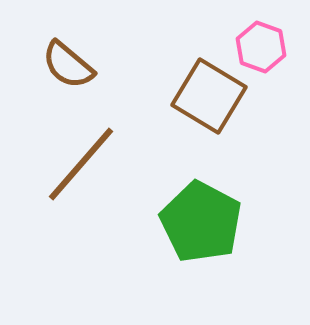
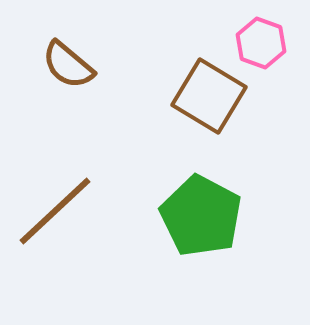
pink hexagon: moved 4 px up
brown line: moved 26 px left, 47 px down; rotated 6 degrees clockwise
green pentagon: moved 6 px up
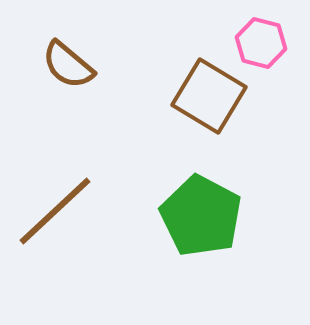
pink hexagon: rotated 6 degrees counterclockwise
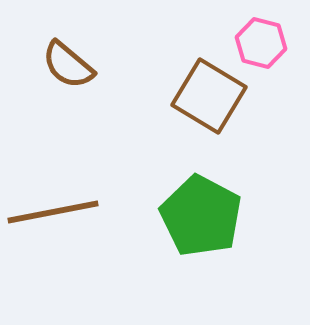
brown line: moved 2 px left, 1 px down; rotated 32 degrees clockwise
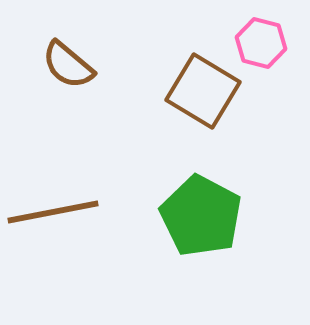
brown square: moved 6 px left, 5 px up
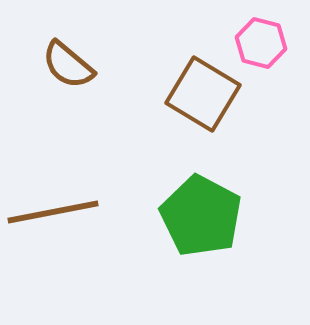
brown square: moved 3 px down
